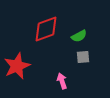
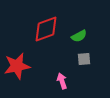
gray square: moved 1 px right, 2 px down
red star: rotated 12 degrees clockwise
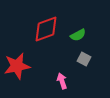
green semicircle: moved 1 px left, 1 px up
gray square: rotated 32 degrees clockwise
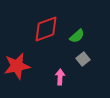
green semicircle: moved 1 px left, 1 px down; rotated 14 degrees counterclockwise
gray square: moved 1 px left; rotated 24 degrees clockwise
pink arrow: moved 2 px left, 4 px up; rotated 21 degrees clockwise
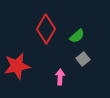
red diamond: rotated 40 degrees counterclockwise
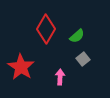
red star: moved 4 px right, 1 px down; rotated 28 degrees counterclockwise
